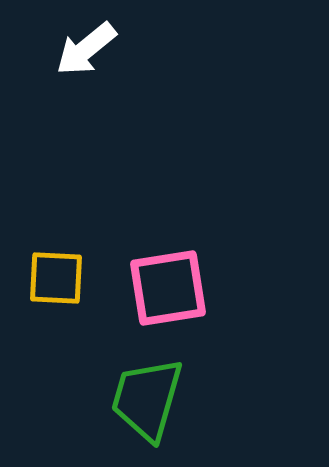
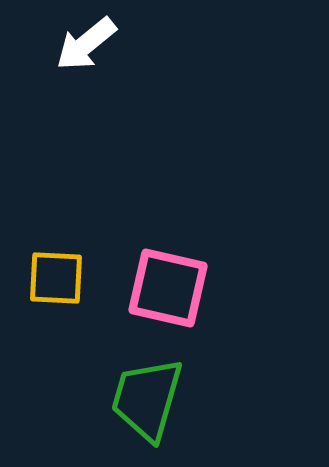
white arrow: moved 5 px up
pink square: rotated 22 degrees clockwise
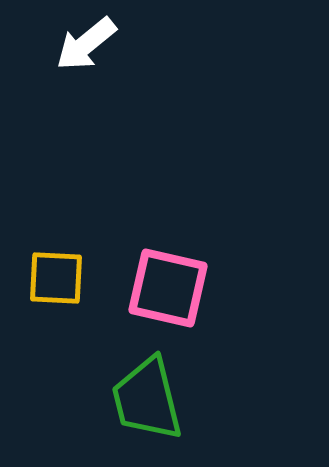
green trapezoid: rotated 30 degrees counterclockwise
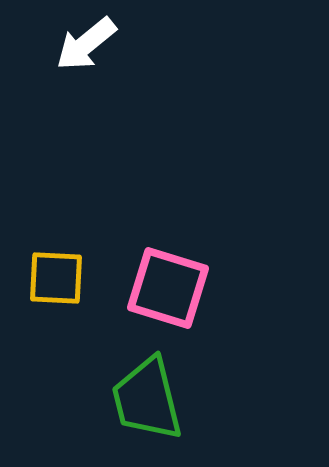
pink square: rotated 4 degrees clockwise
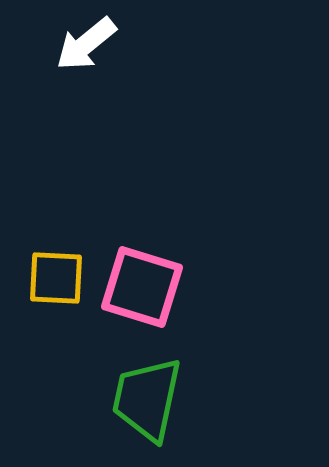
pink square: moved 26 px left, 1 px up
green trapezoid: rotated 26 degrees clockwise
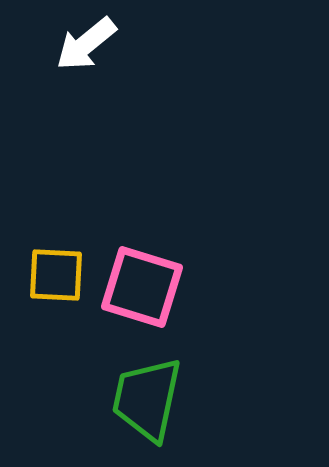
yellow square: moved 3 px up
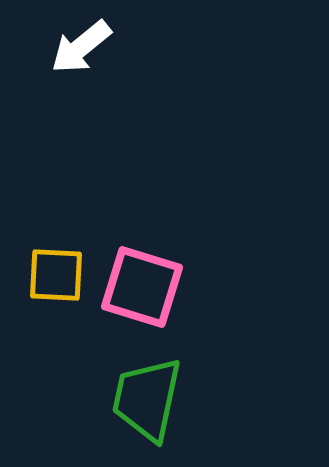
white arrow: moved 5 px left, 3 px down
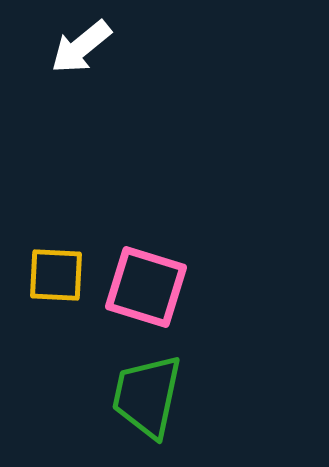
pink square: moved 4 px right
green trapezoid: moved 3 px up
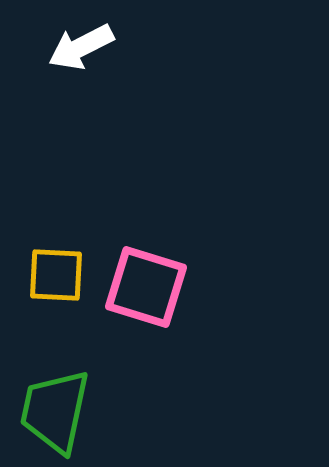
white arrow: rotated 12 degrees clockwise
green trapezoid: moved 92 px left, 15 px down
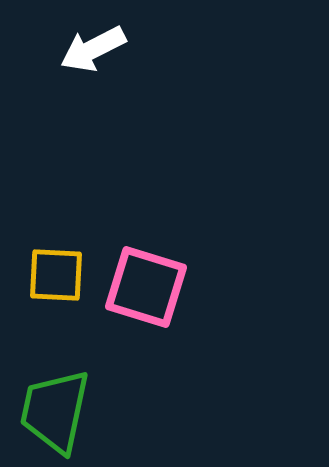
white arrow: moved 12 px right, 2 px down
